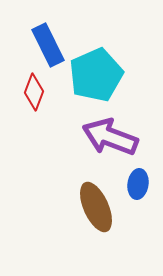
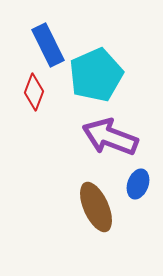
blue ellipse: rotated 12 degrees clockwise
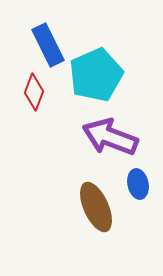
blue ellipse: rotated 32 degrees counterclockwise
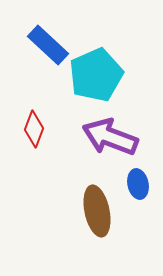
blue rectangle: rotated 21 degrees counterclockwise
red diamond: moved 37 px down
brown ellipse: moved 1 px right, 4 px down; rotated 12 degrees clockwise
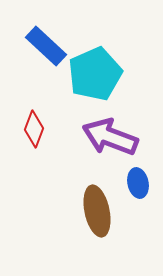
blue rectangle: moved 2 px left, 1 px down
cyan pentagon: moved 1 px left, 1 px up
blue ellipse: moved 1 px up
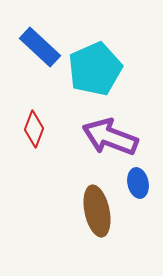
blue rectangle: moved 6 px left, 1 px down
cyan pentagon: moved 5 px up
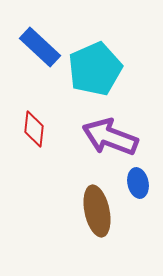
red diamond: rotated 15 degrees counterclockwise
